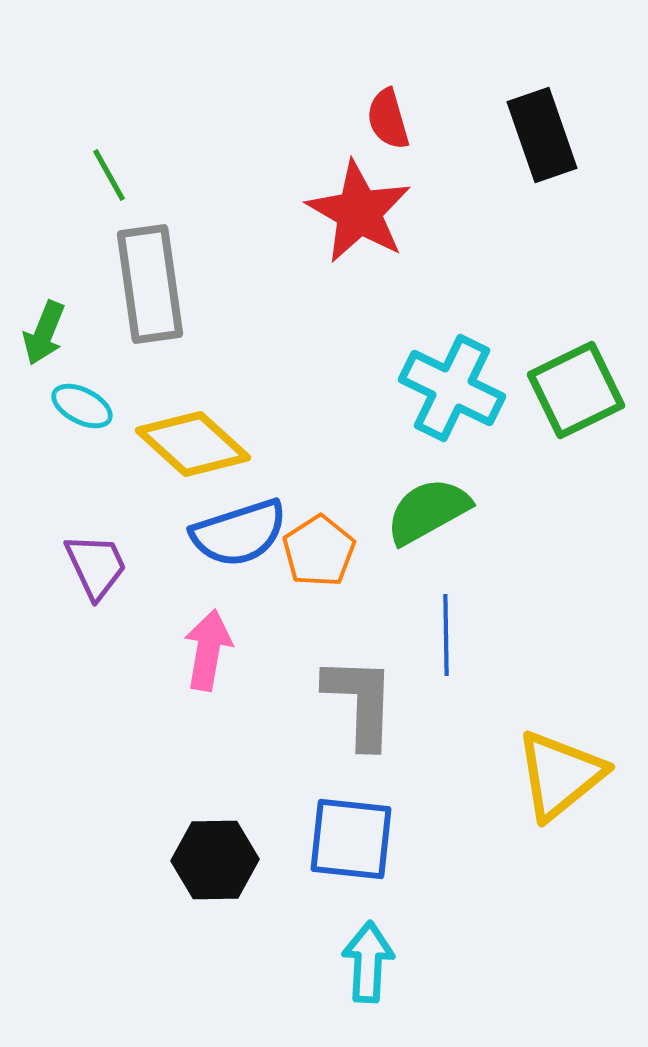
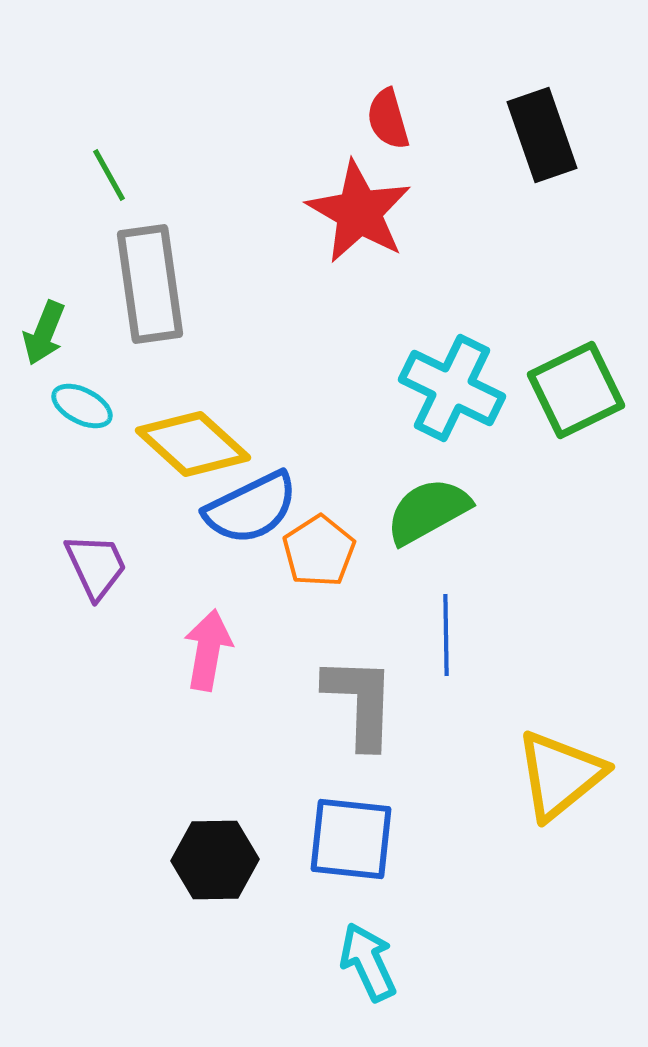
blue semicircle: moved 12 px right, 25 px up; rotated 8 degrees counterclockwise
cyan arrow: rotated 28 degrees counterclockwise
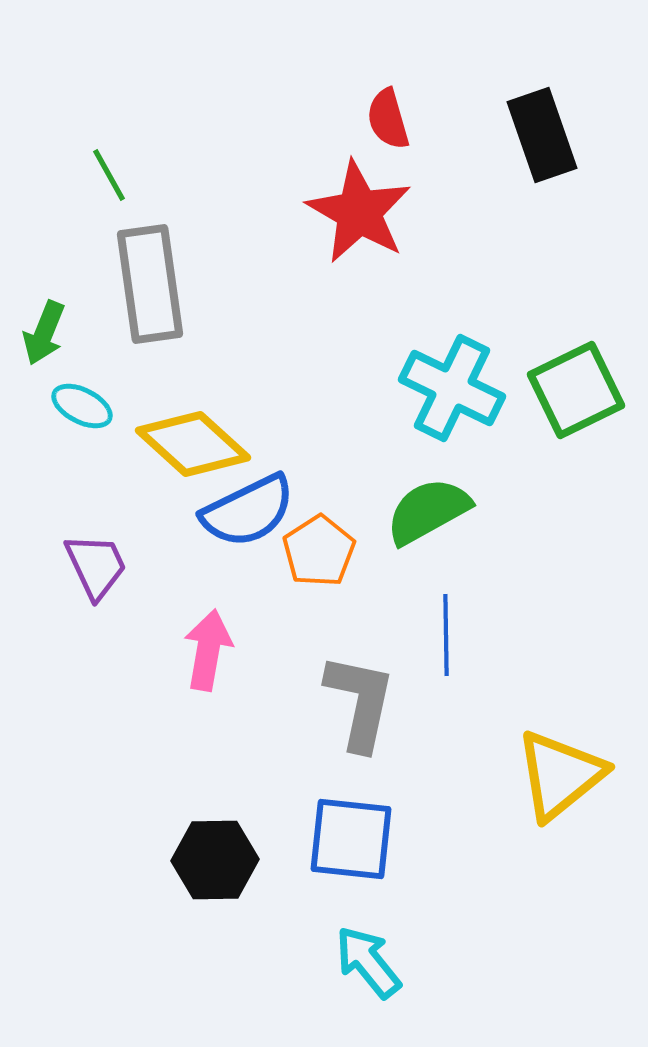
blue semicircle: moved 3 px left, 3 px down
gray L-shape: rotated 10 degrees clockwise
cyan arrow: rotated 14 degrees counterclockwise
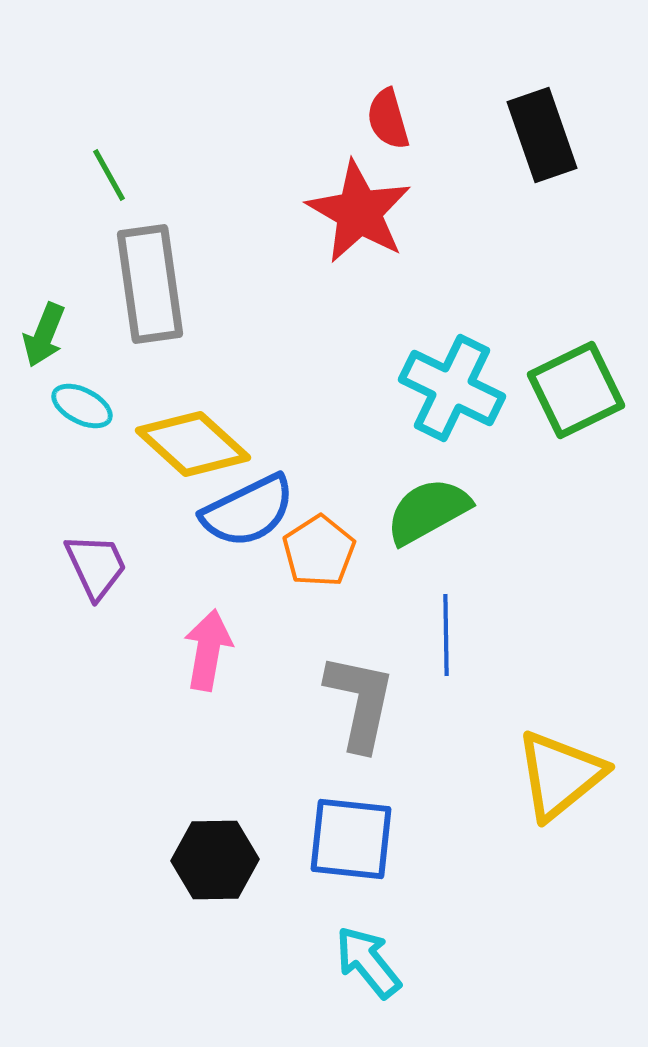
green arrow: moved 2 px down
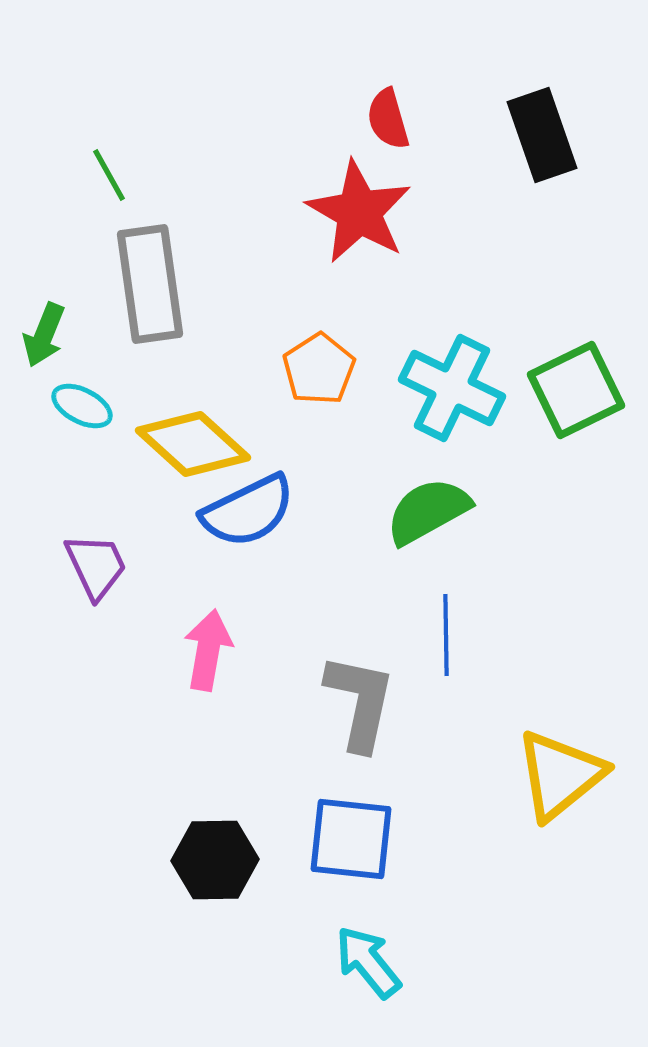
orange pentagon: moved 182 px up
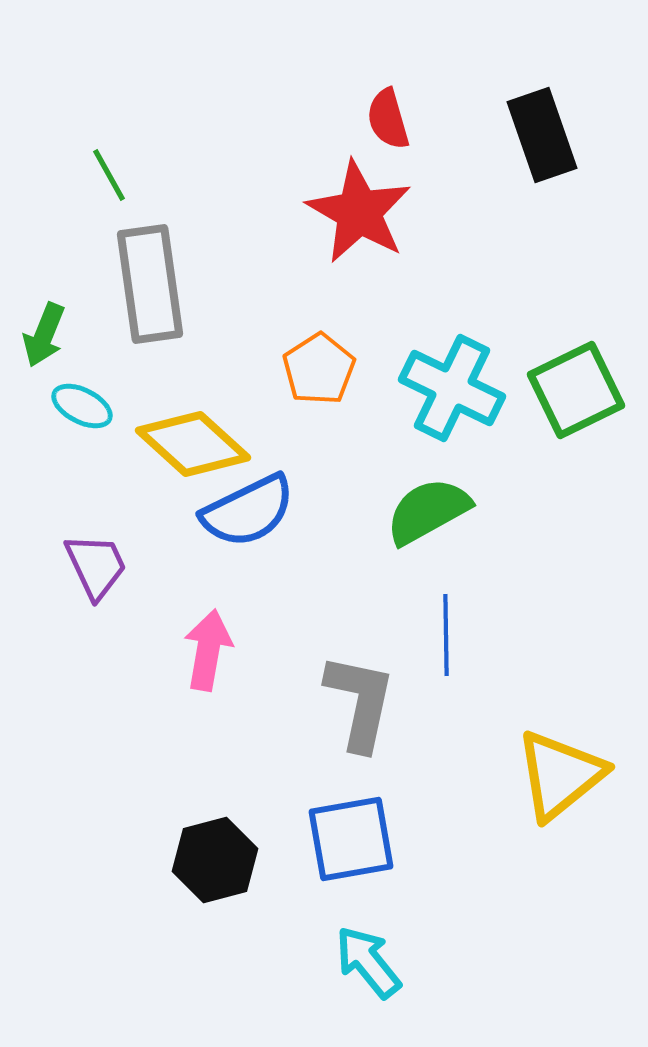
blue square: rotated 16 degrees counterclockwise
black hexagon: rotated 14 degrees counterclockwise
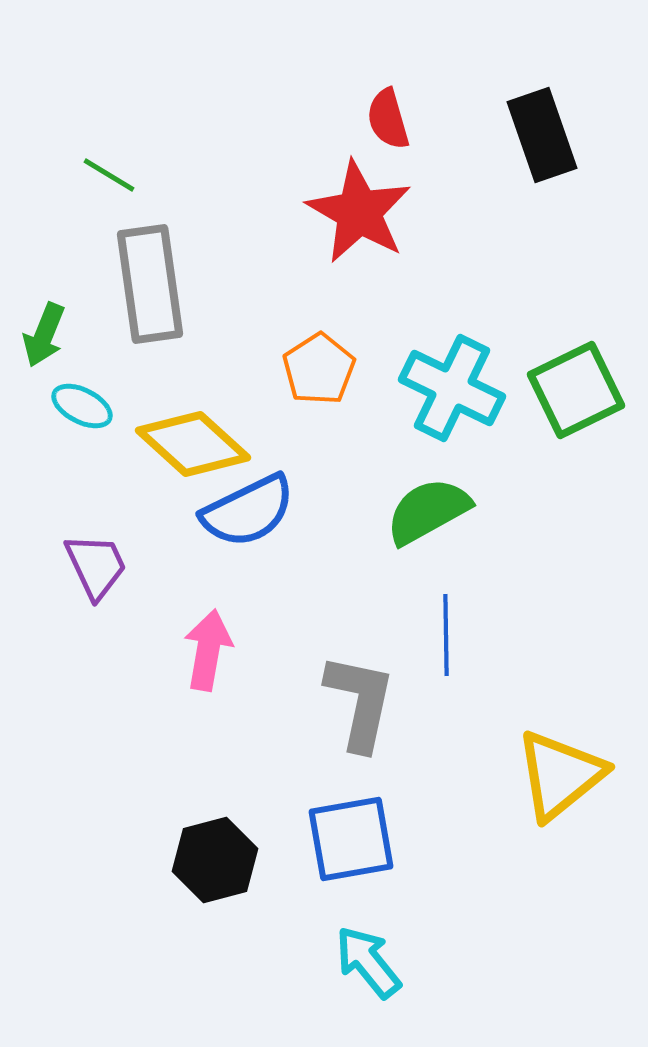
green line: rotated 30 degrees counterclockwise
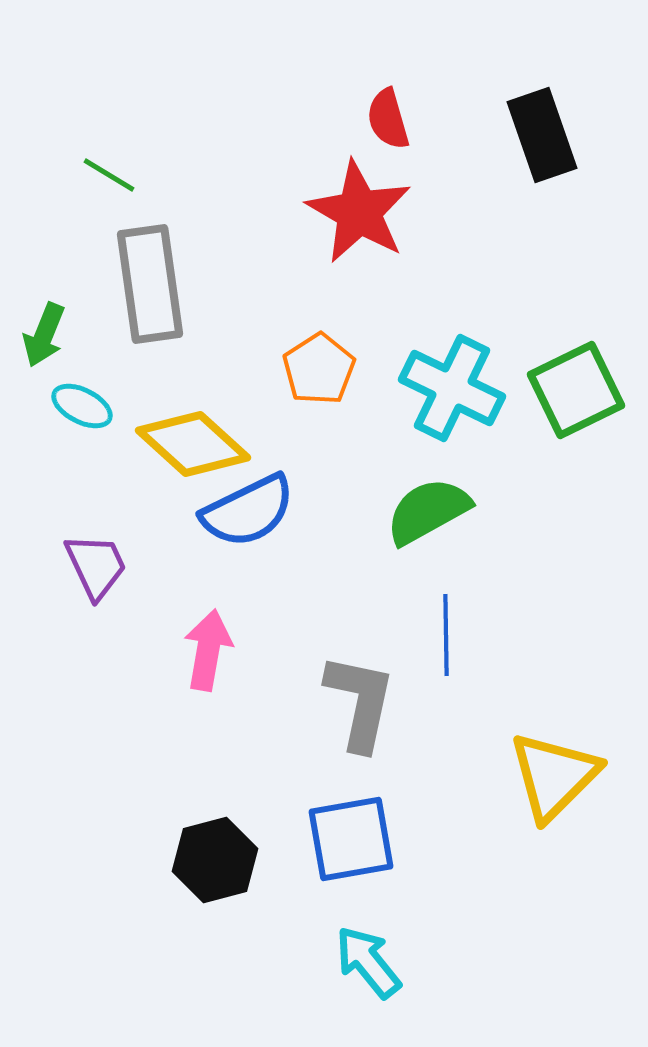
yellow triangle: moved 6 px left, 1 px down; rotated 6 degrees counterclockwise
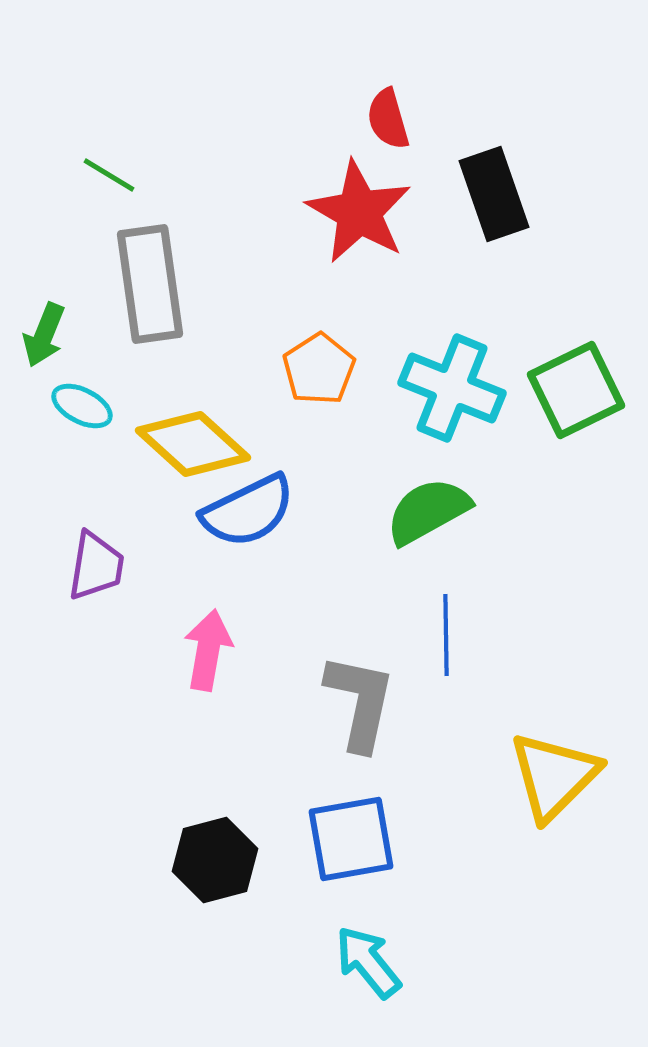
black rectangle: moved 48 px left, 59 px down
cyan cross: rotated 4 degrees counterclockwise
purple trapezoid: rotated 34 degrees clockwise
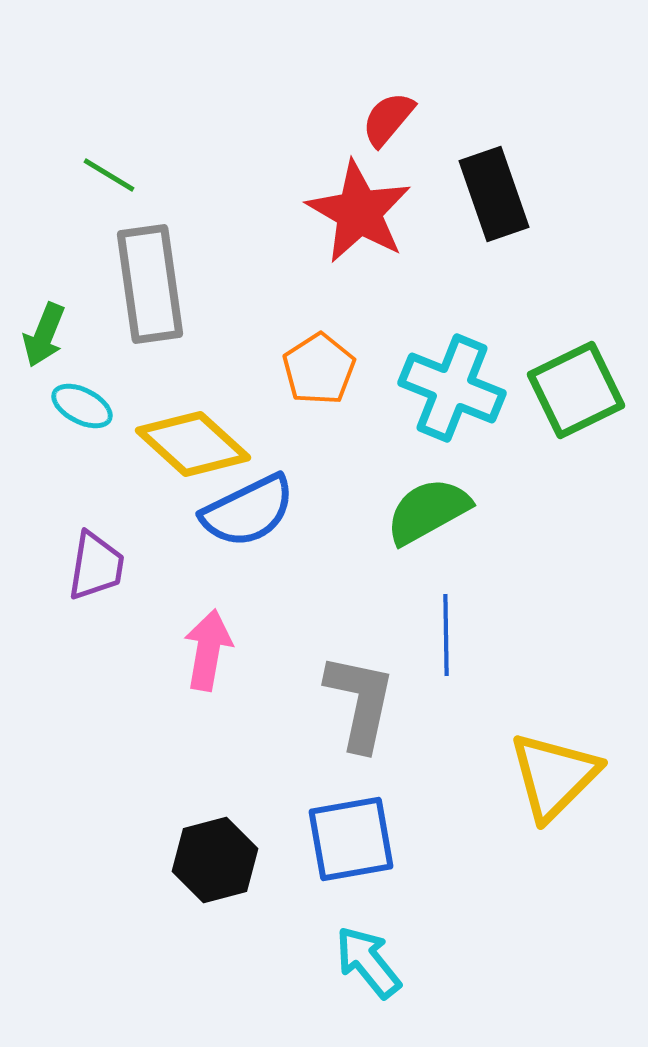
red semicircle: rotated 56 degrees clockwise
